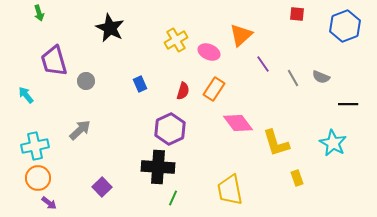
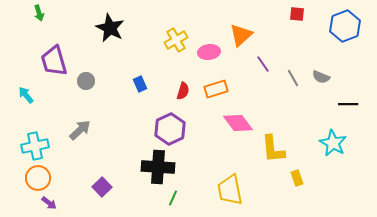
pink ellipse: rotated 30 degrees counterclockwise
orange rectangle: moved 2 px right; rotated 40 degrees clockwise
yellow L-shape: moved 3 px left, 6 px down; rotated 12 degrees clockwise
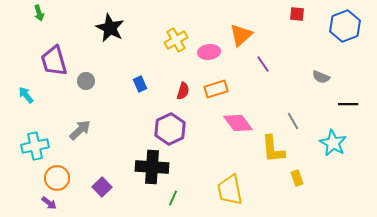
gray line: moved 43 px down
black cross: moved 6 px left
orange circle: moved 19 px right
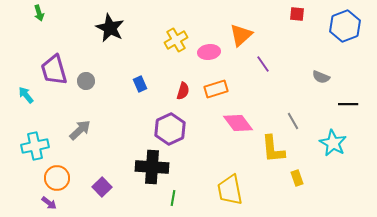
purple trapezoid: moved 9 px down
green line: rotated 14 degrees counterclockwise
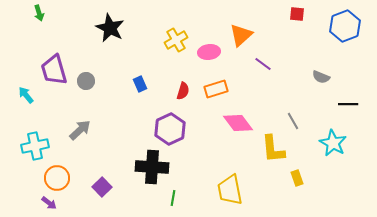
purple line: rotated 18 degrees counterclockwise
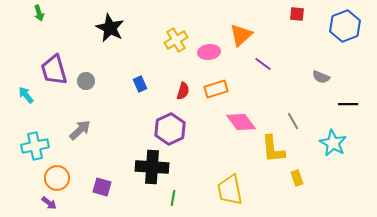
pink diamond: moved 3 px right, 1 px up
purple square: rotated 30 degrees counterclockwise
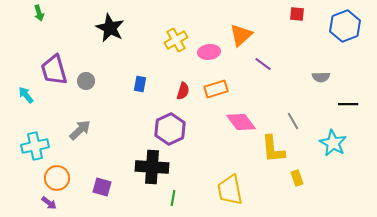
gray semicircle: rotated 24 degrees counterclockwise
blue rectangle: rotated 35 degrees clockwise
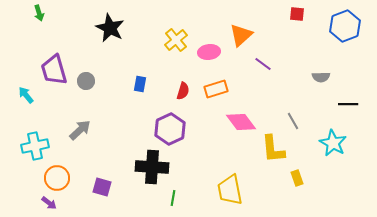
yellow cross: rotated 10 degrees counterclockwise
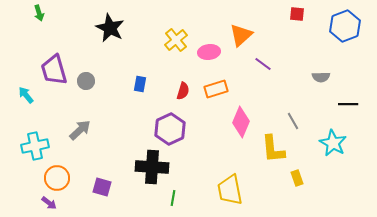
pink diamond: rotated 60 degrees clockwise
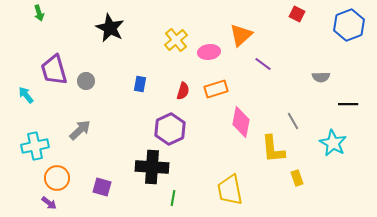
red square: rotated 21 degrees clockwise
blue hexagon: moved 4 px right, 1 px up
pink diamond: rotated 12 degrees counterclockwise
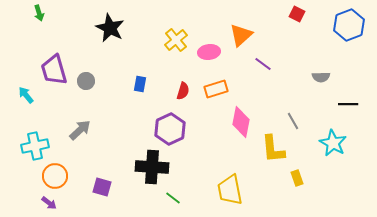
orange circle: moved 2 px left, 2 px up
green line: rotated 63 degrees counterclockwise
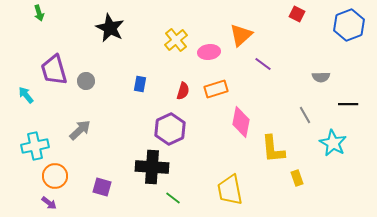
gray line: moved 12 px right, 6 px up
